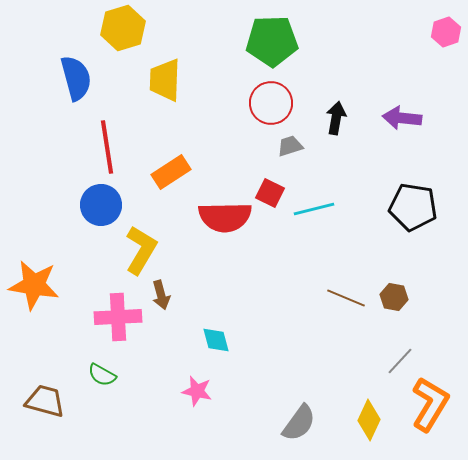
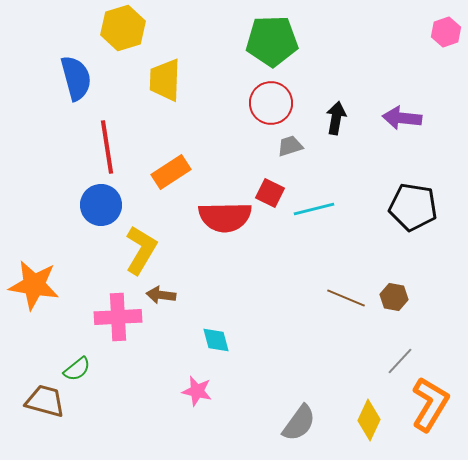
brown arrow: rotated 112 degrees clockwise
green semicircle: moved 25 px left, 6 px up; rotated 68 degrees counterclockwise
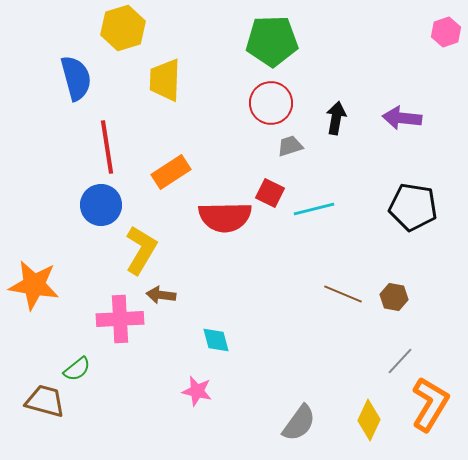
brown line: moved 3 px left, 4 px up
pink cross: moved 2 px right, 2 px down
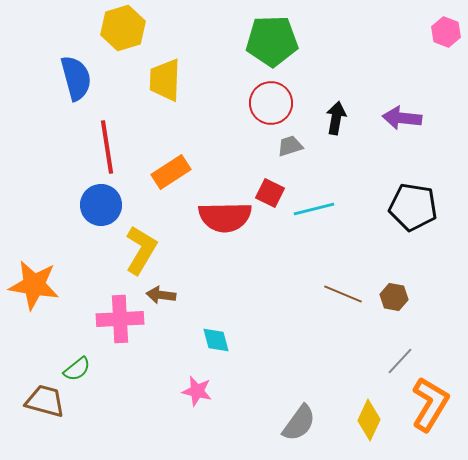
pink hexagon: rotated 20 degrees counterclockwise
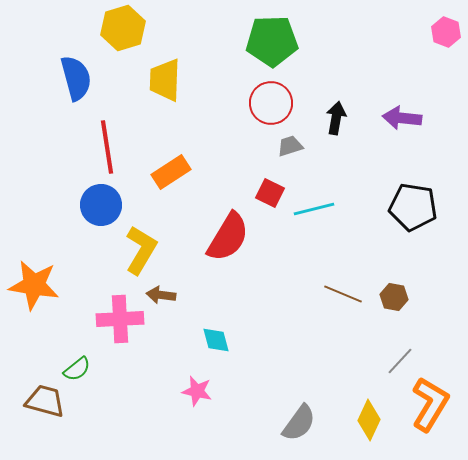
red semicircle: moved 3 px right, 20 px down; rotated 58 degrees counterclockwise
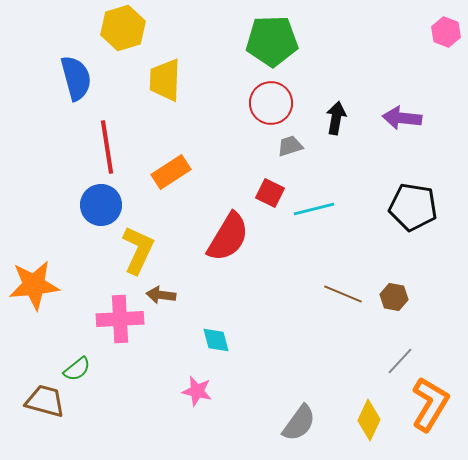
yellow L-shape: moved 3 px left; rotated 6 degrees counterclockwise
orange star: rotated 15 degrees counterclockwise
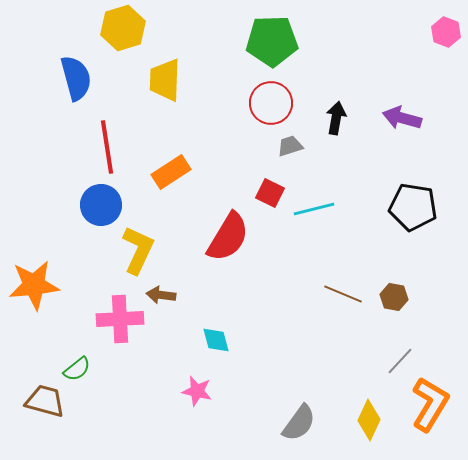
purple arrow: rotated 9 degrees clockwise
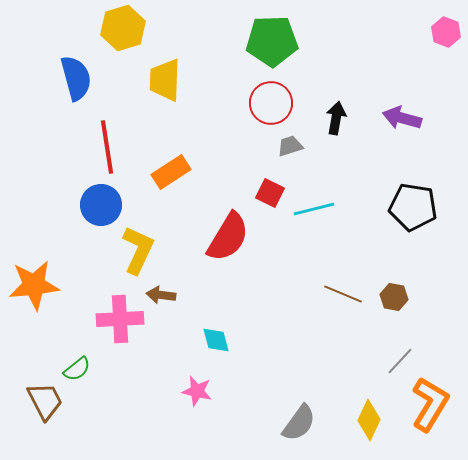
brown trapezoid: rotated 48 degrees clockwise
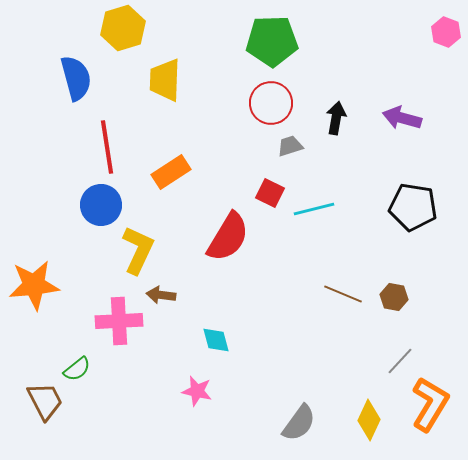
pink cross: moved 1 px left, 2 px down
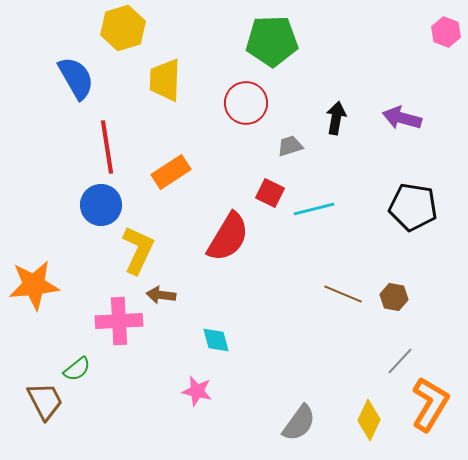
blue semicircle: rotated 15 degrees counterclockwise
red circle: moved 25 px left
